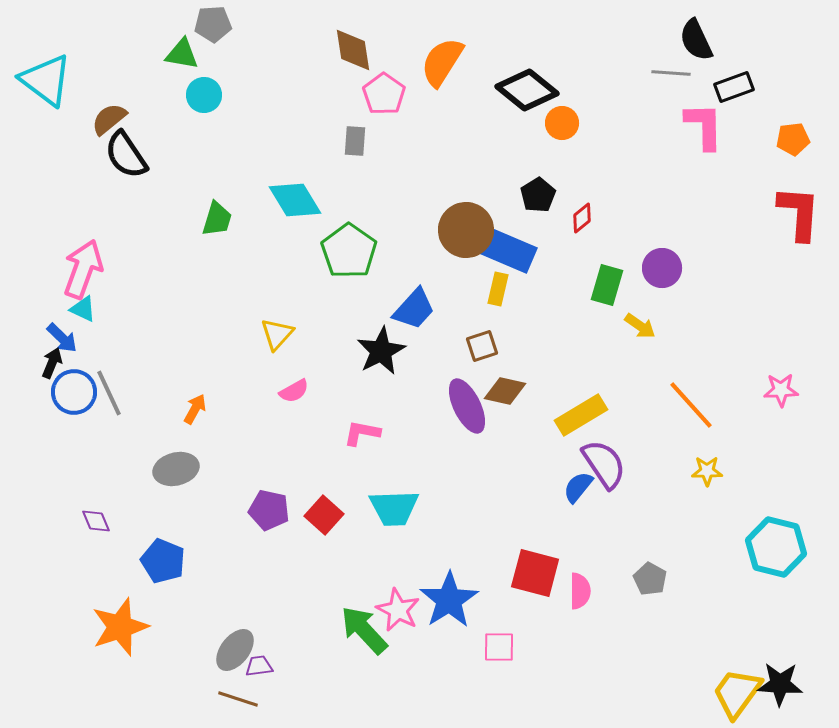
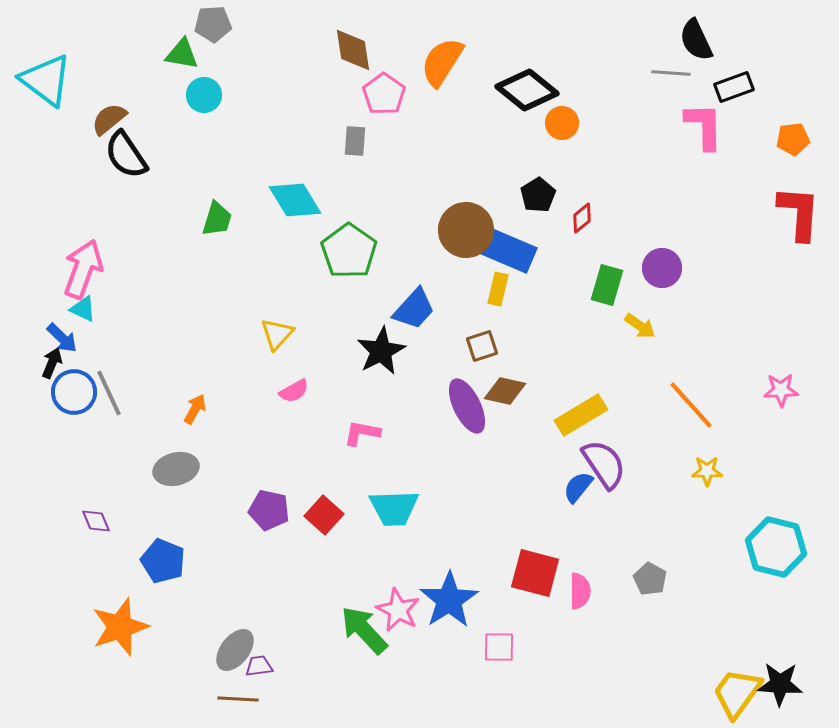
brown line at (238, 699): rotated 15 degrees counterclockwise
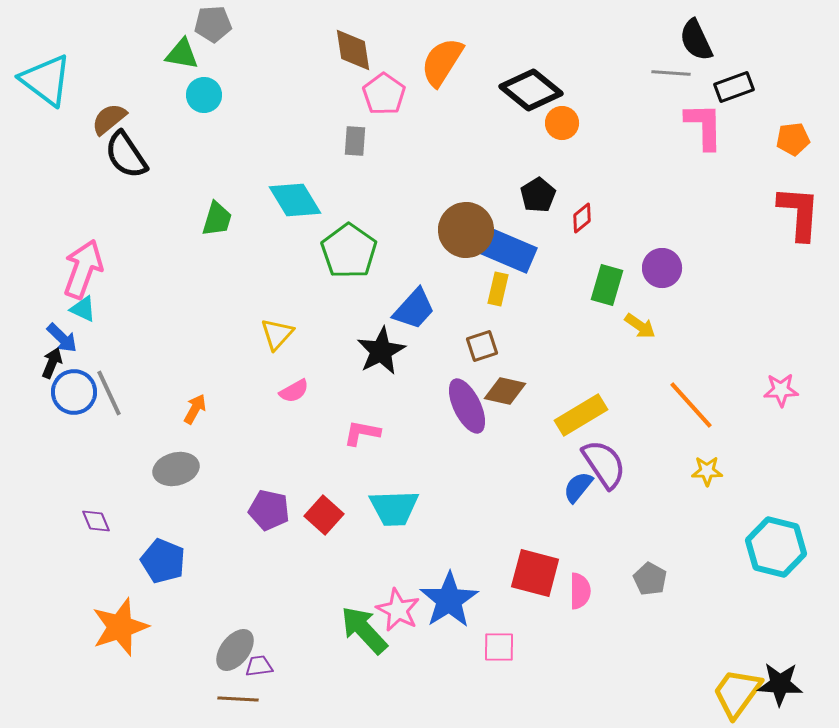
black diamond at (527, 90): moved 4 px right
